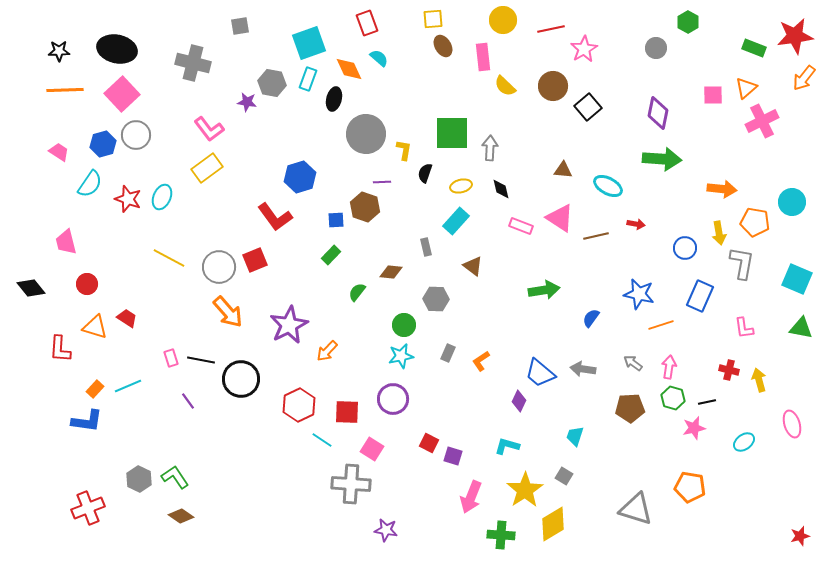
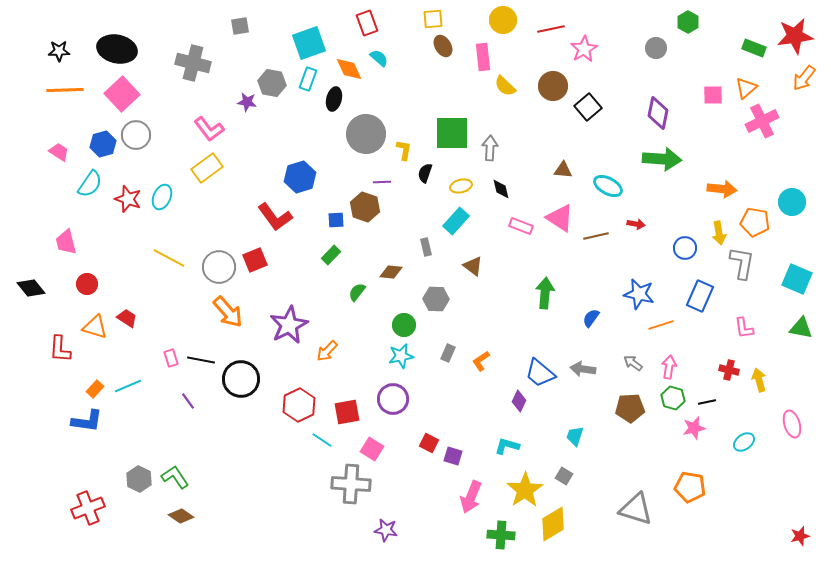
green arrow at (544, 290): moved 1 px right, 3 px down; rotated 76 degrees counterclockwise
red square at (347, 412): rotated 12 degrees counterclockwise
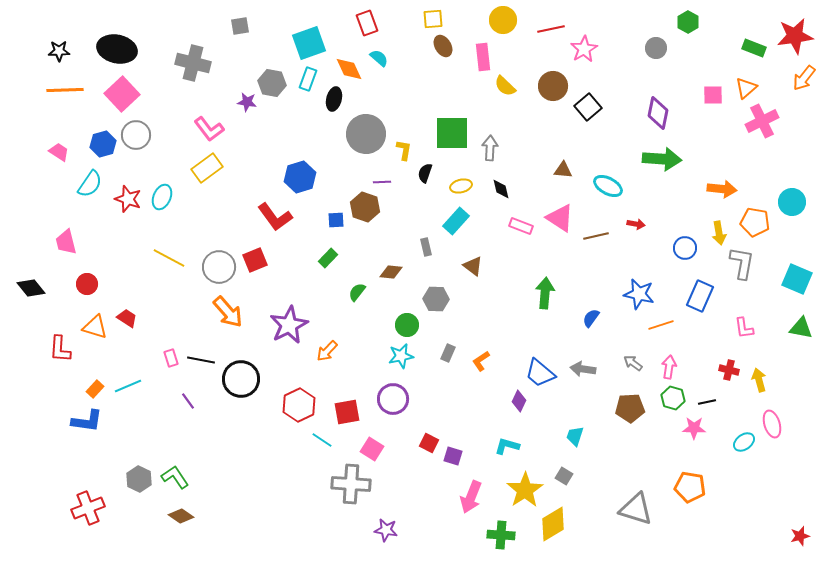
green rectangle at (331, 255): moved 3 px left, 3 px down
green circle at (404, 325): moved 3 px right
pink ellipse at (792, 424): moved 20 px left
pink star at (694, 428): rotated 15 degrees clockwise
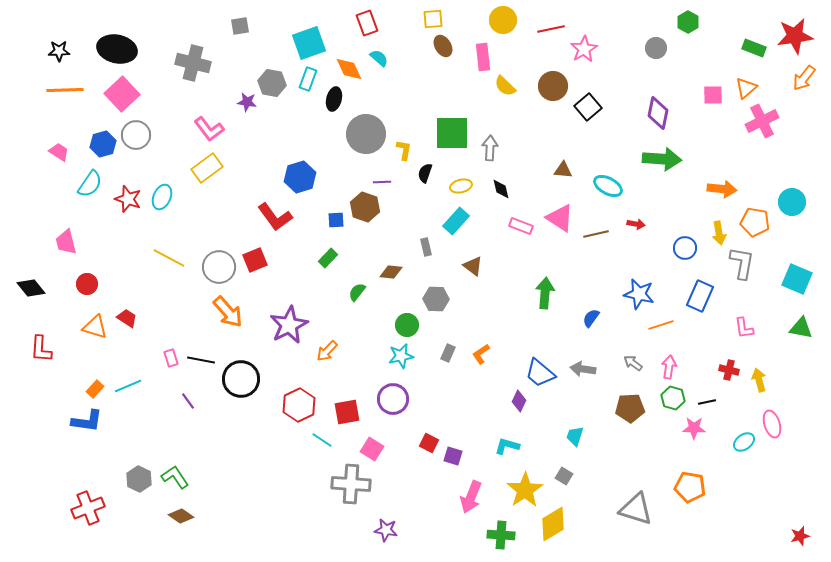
brown line at (596, 236): moved 2 px up
red L-shape at (60, 349): moved 19 px left
orange L-shape at (481, 361): moved 7 px up
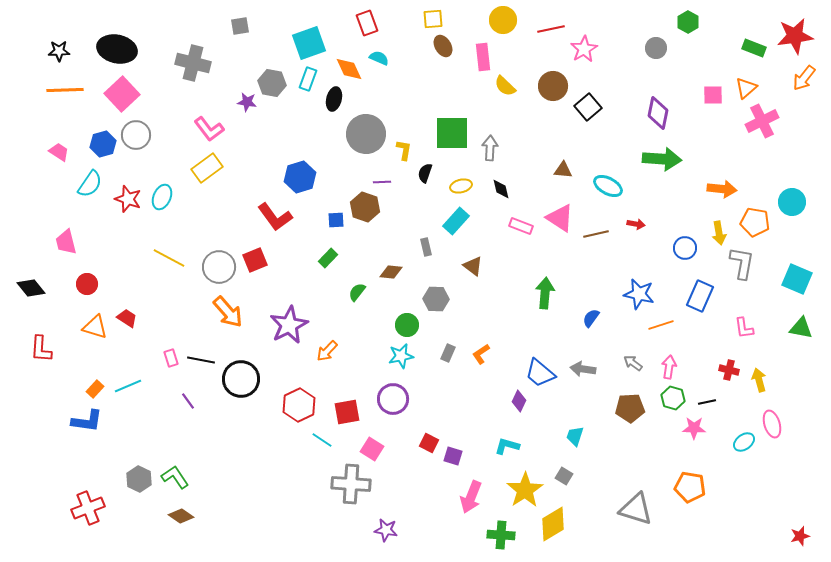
cyan semicircle at (379, 58): rotated 18 degrees counterclockwise
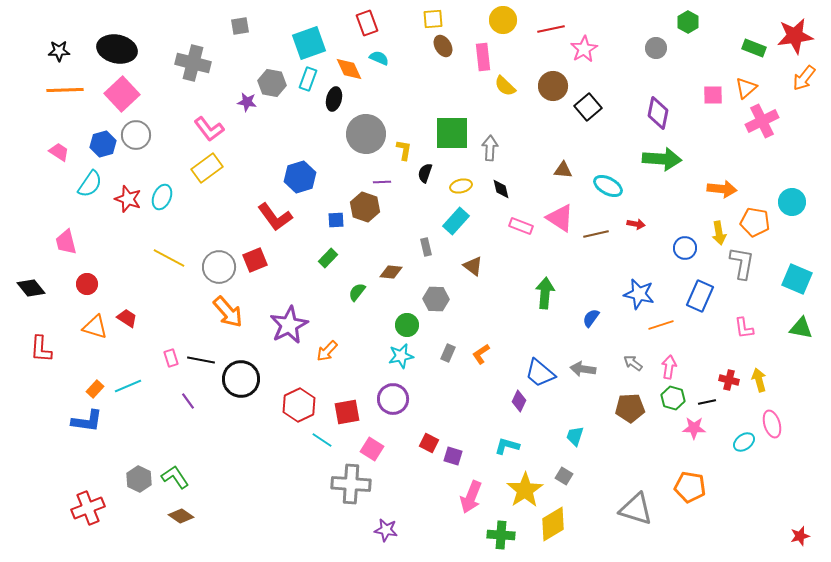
red cross at (729, 370): moved 10 px down
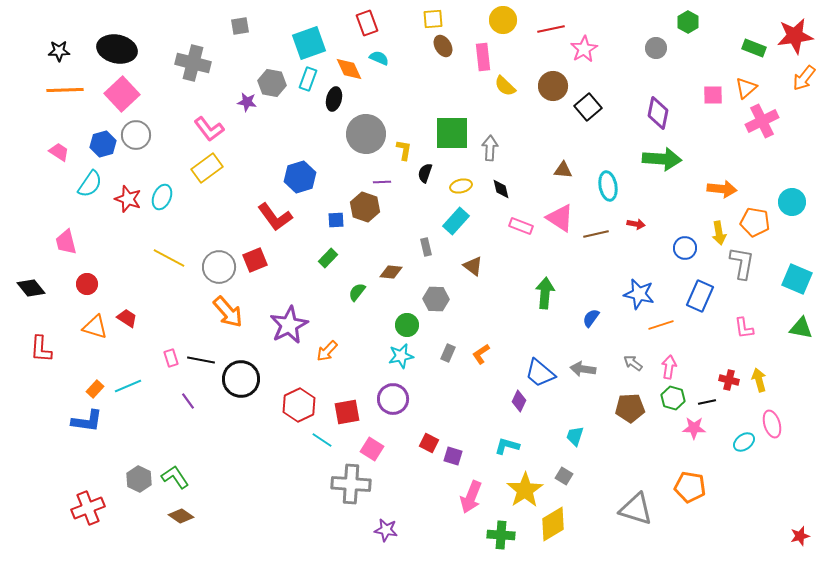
cyan ellipse at (608, 186): rotated 52 degrees clockwise
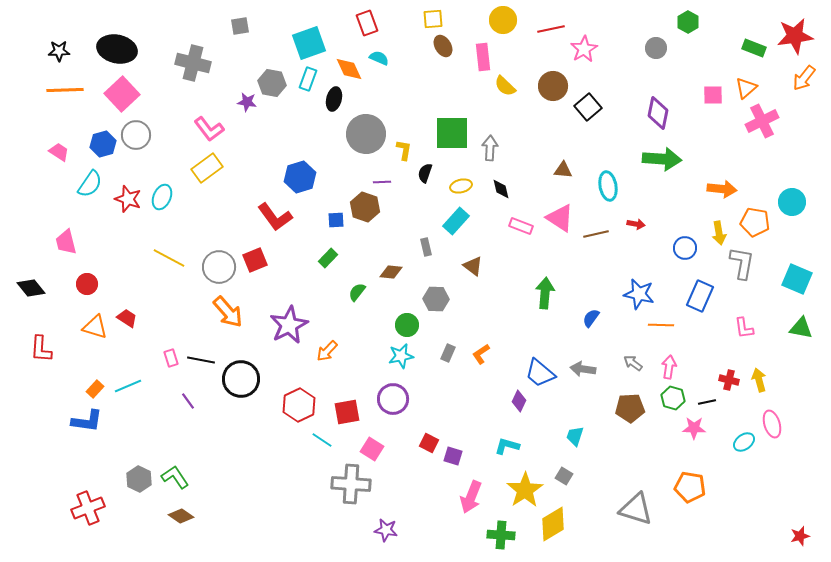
orange line at (661, 325): rotated 20 degrees clockwise
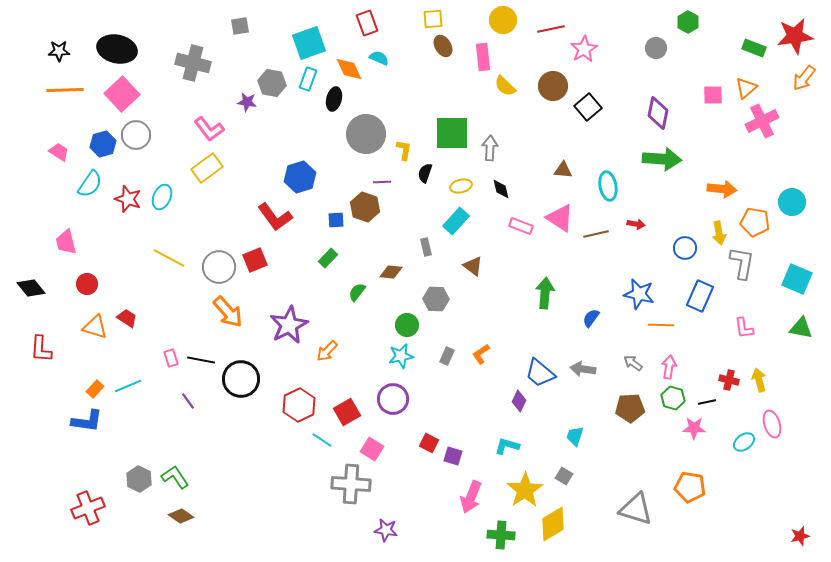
gray rectangle at (448, 353): moved 1 px left, 3 px down
red square at (347, 412): rotated 20 degrees counterclockwise
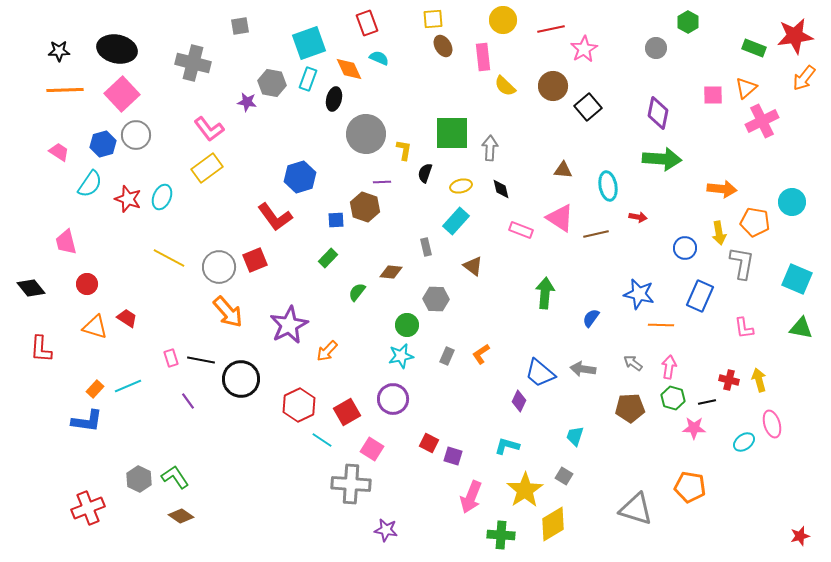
red arrow at (636, 224): moved 2 px right, 7 px up
pink rectangle at (521, 226): moved 4 px down
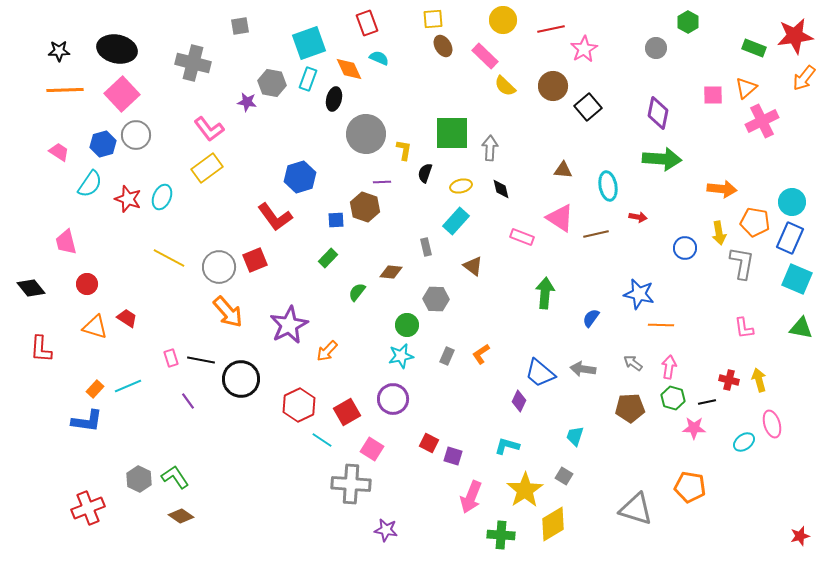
pink rectangle at (483, 57): moved 2 px right, 1 px up; rotated 40 degrees counterclockwise
pink rectangle at (521, 230): moved 1 px right, 7 px down
blue rectangle at (700, 296): moved 90 px right, 58 px up
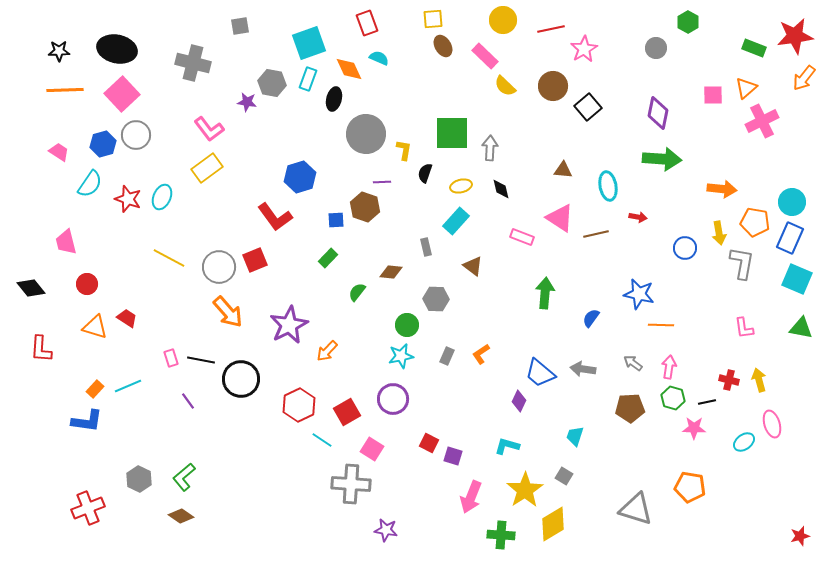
green L-shape at (175, 477): moved 9 px right; rotated 96 degrees counterclockwise
